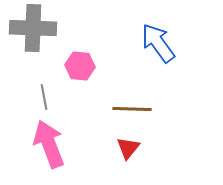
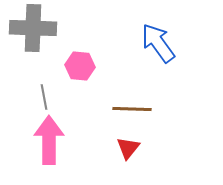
pink arrow: moved 4 px up; rotated 21 degrees clockwise
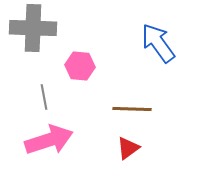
pink arrow: rotated 72 degrees clockwise
red triangle: rotated 15 degrees clockwise
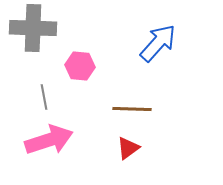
blue arrow: rotated 78 degrees clockwise
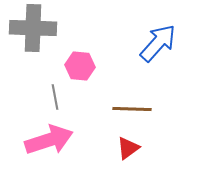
gray line: moved 11 px right
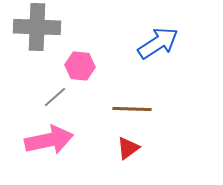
gray cross: moved 4 px right, 1 px up
blue arrow: rotated 15 degrees clockwise
gray line: rotated 60 degrees clockwise
pink arrow: rotated 6 degrees clockwise
